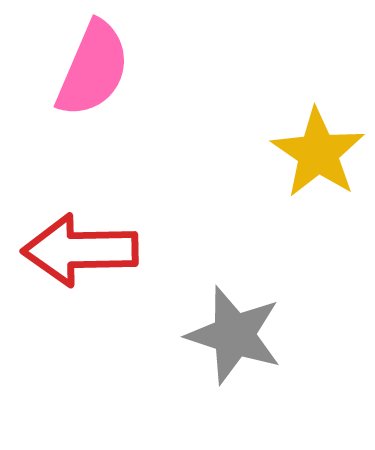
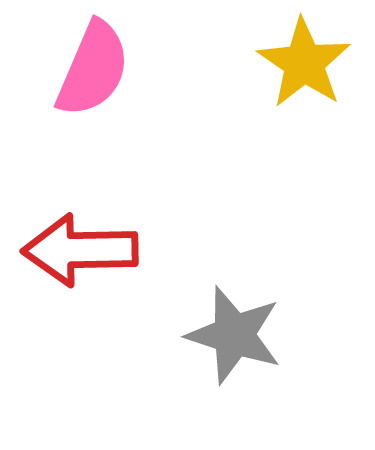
yellow star: moved 14 px left, 90 px up
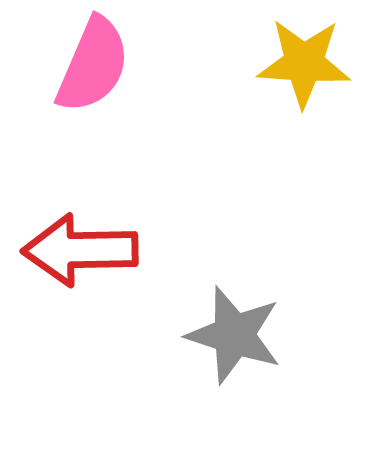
yellow star: rotated 30 degrees counterclockwise
pink semicircle: moved 4 px up
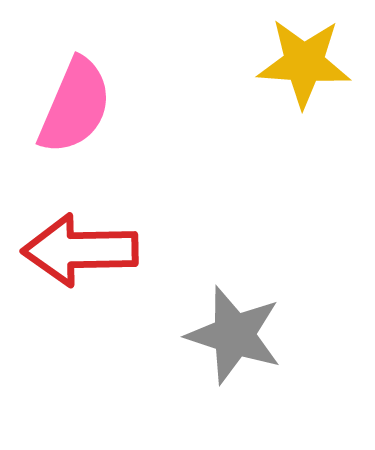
pink semicircle: moved 18 px left, 41 px down
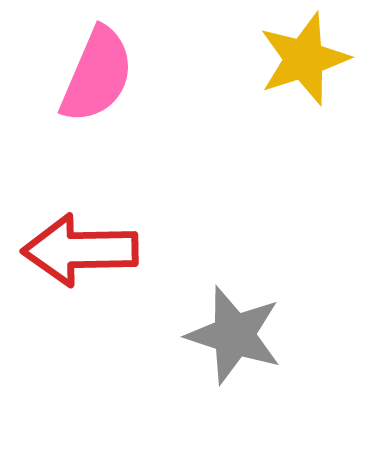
yellow star: moved 4 px up; rotated 22 degrees counterclockwise
pink semicircle: moved 22 px right, 31 px up
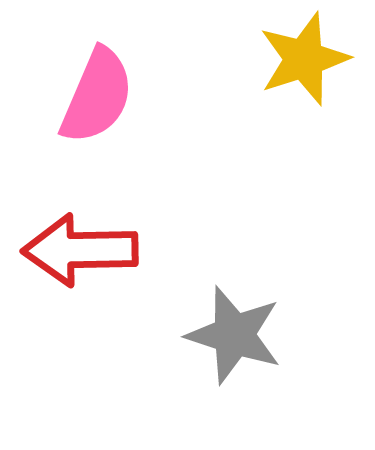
pink semicircle: moved 21 px down
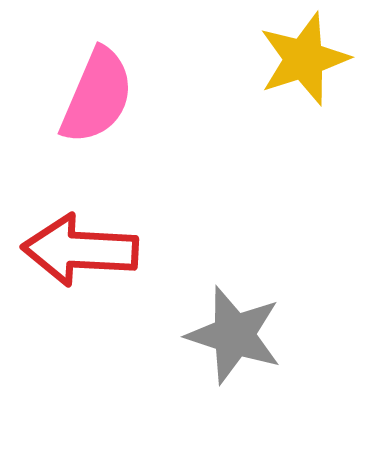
red arrow: rotated 4 degrees clockwise
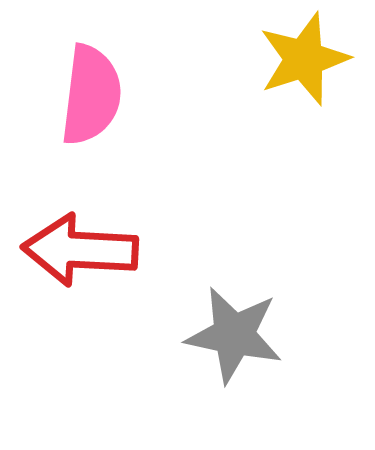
pink semicircle: moved 6 px left, 1 px up; rotated 16 degrees counterclockwise
gray star: rotated 6 degrees counterclockwise
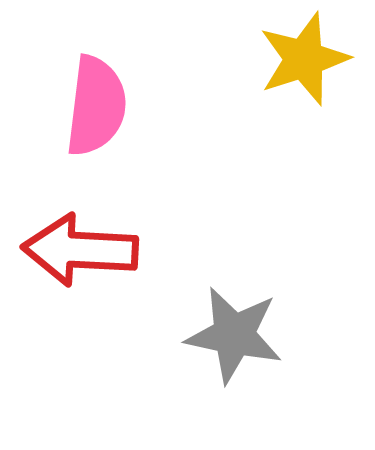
pink semicircle: moved 5 px right, 11 px down
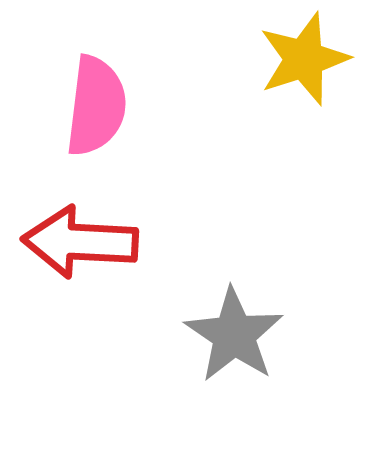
red arrow: moved 8 px up
gray star: rotated 22 degrees clockwise
